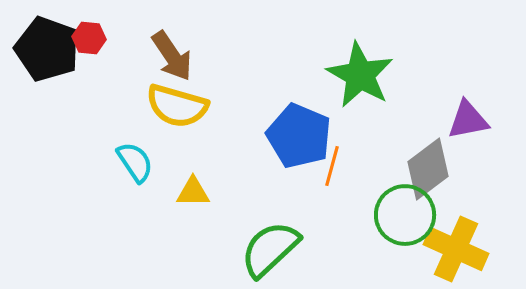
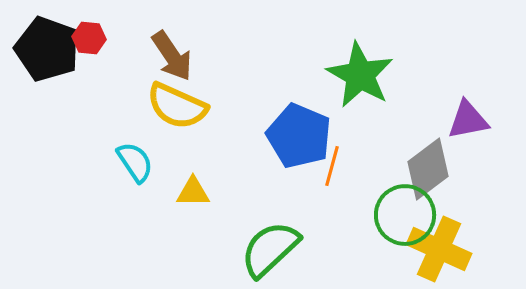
yellow semicircle: rotated 8 degrees clockwise
yellow cross: moved 17 px left
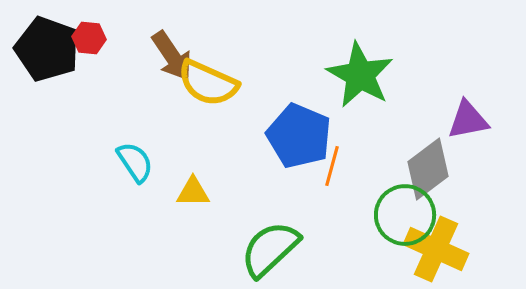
yellow semicircle: moved 31 px right, 23 px up
yellow cross: moved 3 px left
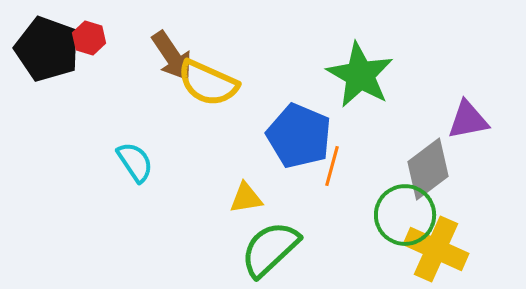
red hexagon: rotated 12 degrees clockwise
yellow triangle: moved 53 px right, 6 px down; rotated 9 degrees counterclockwise
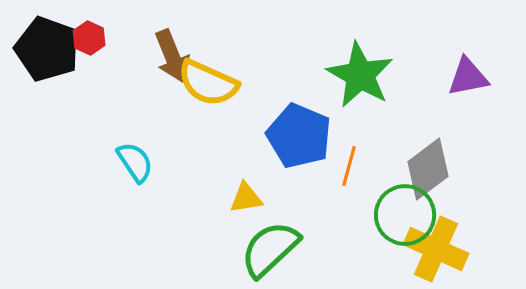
red hexagon: rotated 8 degrees clockwise
brown arrow: rotated 12 degrees clockwise
purple triangle: moved 43 px up
orange line: moved 17 px right
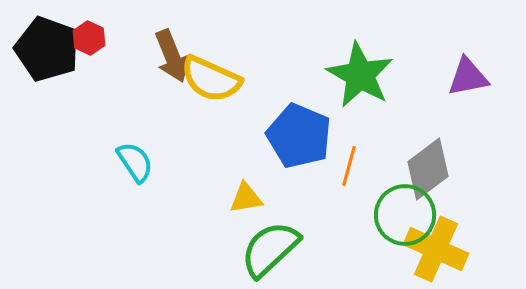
yellow semicircle: moved 3 px right, 4 px up
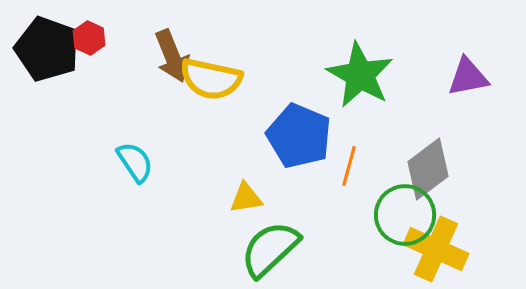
yellow semicircle: rotated 12 degrees counterclockwise
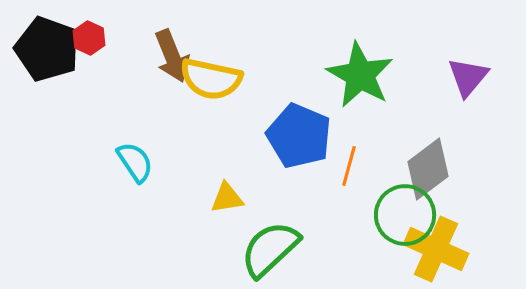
purple triangle: rotated 39 degrees counterclockwise
yellow triangle: moved 19 px left
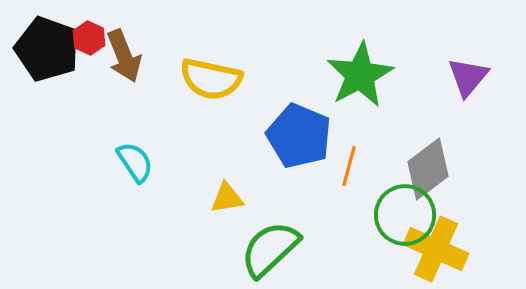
brown arrow: moved 48 px left
green star: rotated 14 degrees clockwise
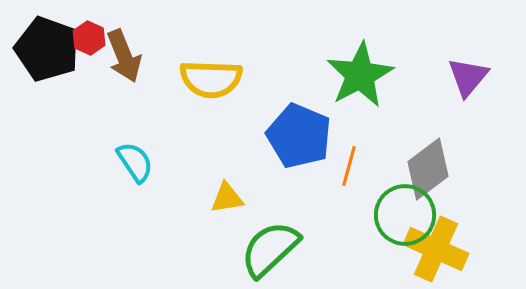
yellow semicircle: rotated 10 degrees counterclockwise
